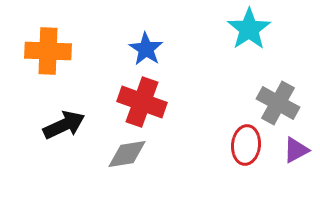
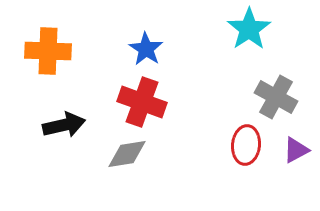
gray cross: moved 2 px left, 6 px up
black arrow: rotated 12 degrees clockwise
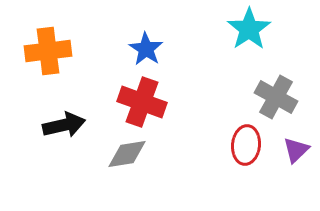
orange cross: rotated 9 degrees counterclockwise
purple triangle: rotated 16 degrees counterclockwise
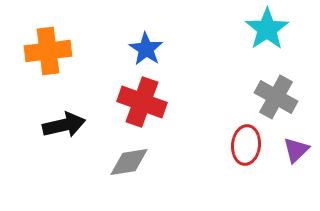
cyan star: moved 18 px right
gray diamond: moved 2 px right, 8 px down
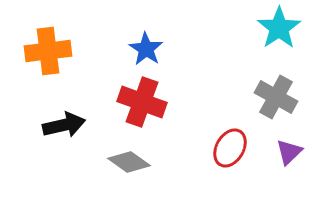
cyan star: moved 12 px right, 1 px up
red ellipse: moved 16 px left, 3 px down; rotated 24 degrees clockwise
purple triangle: moved 7 px left, 2 px down
gray diamond: rotated 45 degrees clockwise
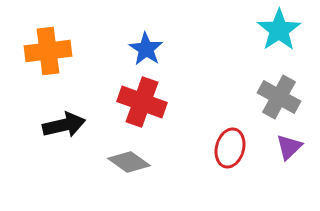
cyan star: moved 2 px down
gray cross: moved 3 px right
red ellipse: rotated 15 degrees counterclockwise
purple triangle: moved 5 px up
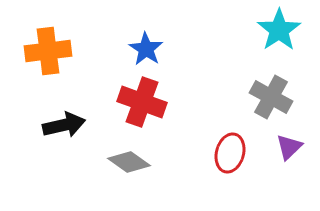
gray cross: moved 8 px left
red ellipse: moved 5 px down
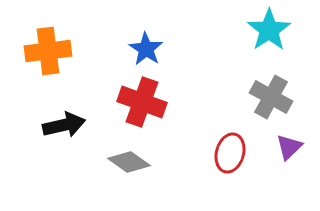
cyan star: moved 10 px left
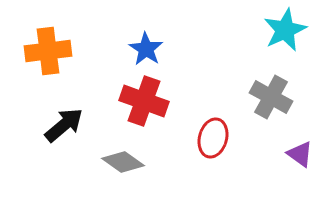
cyan star: moved 16 px right; rotated 9 degrees clockwise
red cross: moved 2 px right, 1 px up
black arrow: rotated 27 degrees counterclockwise
purple triangle: moved 11 px right, 7 px down; rotated 40 degrees counterclockwise
red ellipse: moved 17 px left, 15 px up
gray diamond: moved 6 px left
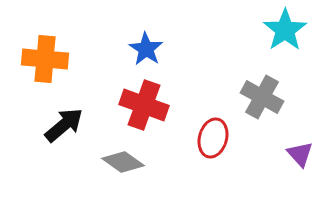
cyan star: rotated 9 degrees counterclockwise
orange cross: moved 3 px left, 8 px down; rotated 12 degrees clockwise
gray cross: moved 9 px left
red cross: moved 4 px down
purple triangle: rotated 12 degrees clockwise
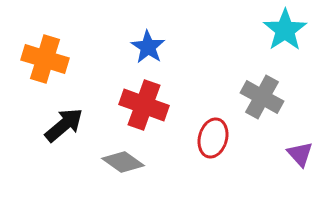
blue star: moved 2 px right, 2 px up
orange cross: rotated 12 degrees clockwise
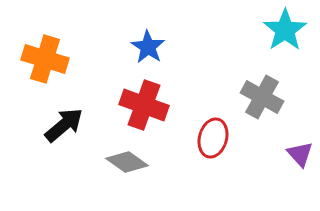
gray diamond: moved 4 px right
